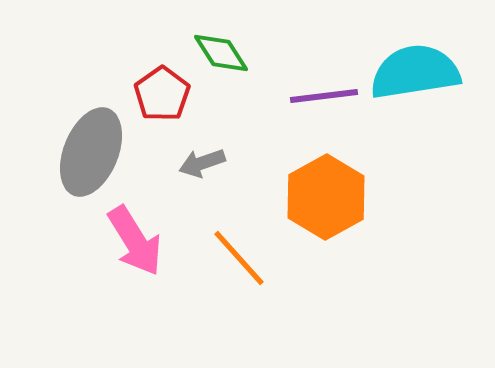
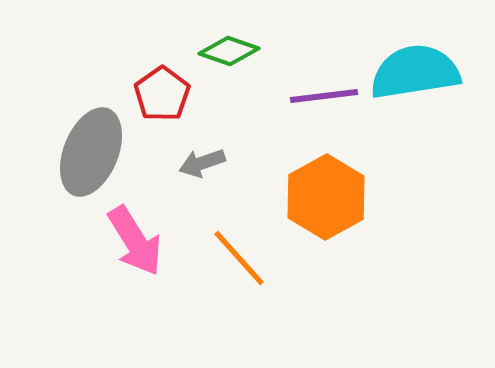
green diamond: moved 8 px right, 2 px up; rotated 38 degrees counterclockwise
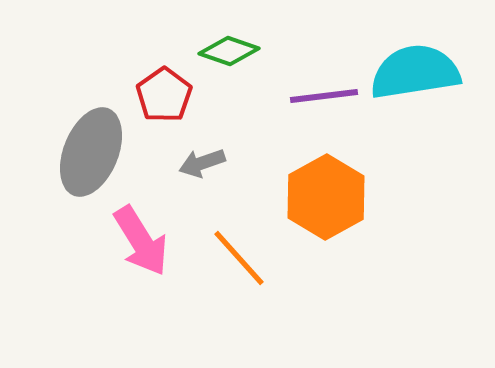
red pentagon: moved 2 px right, 1 px down
pink arrow: moved 6 px right
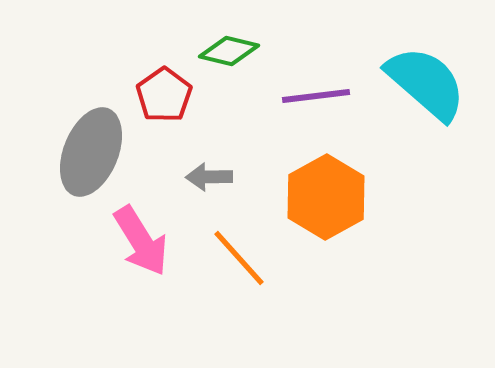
green diamond: rotated 6 degrees counterclockwise
cyan semicircle: moved 11 px right, 11 px down; rotated 50 degrees clockwise
purple line: moved 8 px left
gray arrow: moved 7 px right, 14 px down; rotated 18 degrees clockwise
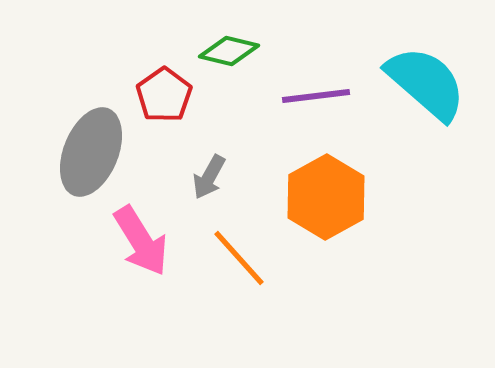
gray arrow: rotated 60 degrees counterclockwise
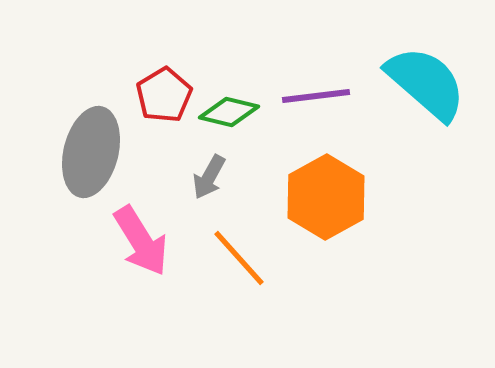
green diamond: moved 61 px down
red pentagon: rotated 4 degrees clockwise
gray ellipse: rotated 8 degrees counterclockwise
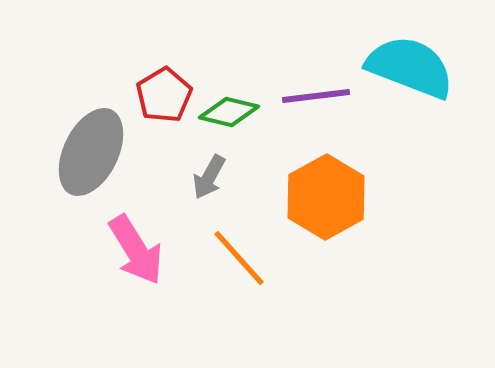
cyan semicircle: moved 16 px left, 16 px up; rotated 20 degrees counterclockwise
gray ellipse: rotated 12 degrees clockwise
pink arrow: moved 5 px left, 9 px down
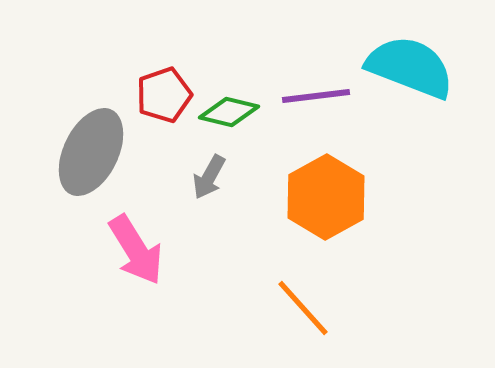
red pentagon: rotated 12 degrees clockwise
orange line: moved 64 px right, 50 px down
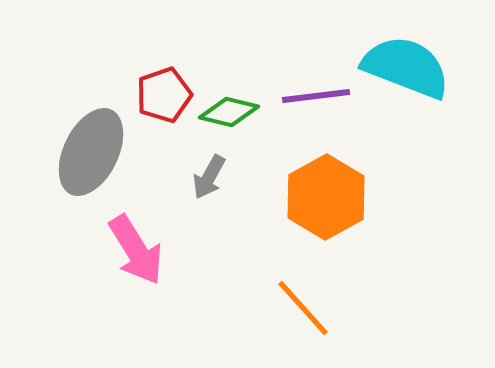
cyan semicircle: moved 4 px left
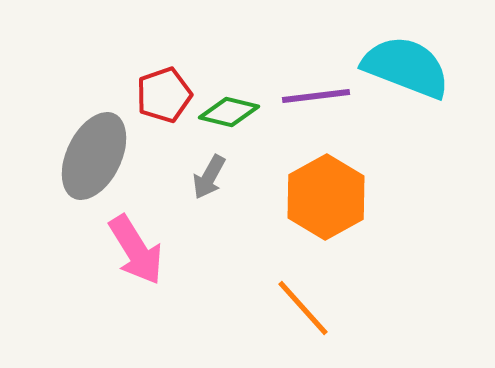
gray ellipse: moved 3 px right, 4 px down
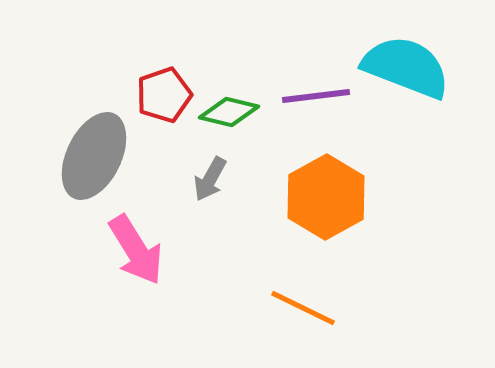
gray arrow: moved 1 px right, 2 px down
orange line: rotated 22 degrees counterclockwise
